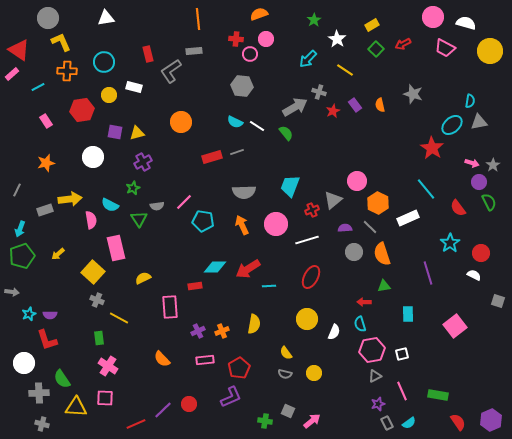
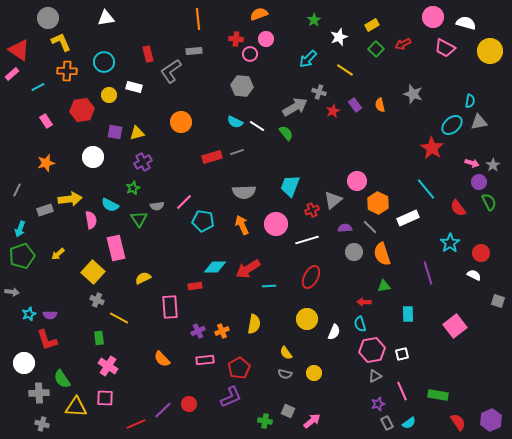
white star at (337, 39): moved 2 px right, 2 px up; rotated 18 degrees clockwise
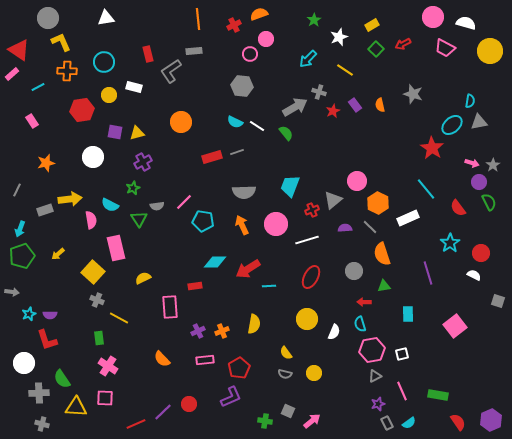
red cross at (236, 39): moved 2 px left, 14 px up; rotated 32 degrees counterclockwise
pink rectangle at (46, 121): moved 14 px left
gray circle at (354, 252): moved 19 px down
cyan diamond at (215, 267): moved 5 px up
purple line at (163, 410): moved 2 px down
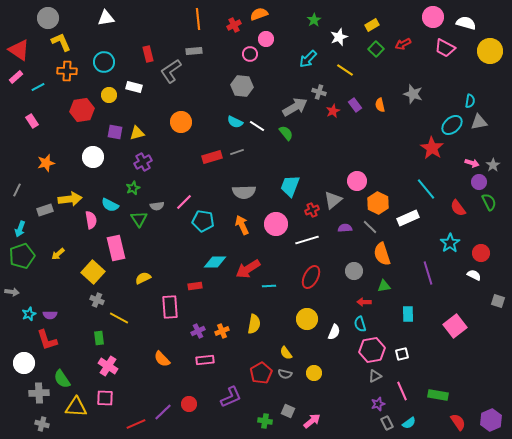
pink rectangle at (12, 74): moved 4 px right, 3 px down
red pentagon at (239, 368): moved 22 px right, 5 px down
